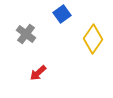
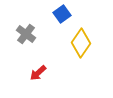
yellow diamond: moved 12 px left, 4 px down
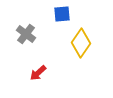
blue square: rotated 30 degrees clockwise
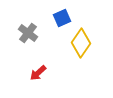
blue square: moved 4 px down; rotated 18 degrees counterclockwise
gray cross: moved 2 px right, 1 px up
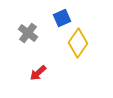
yellow diamond: moved 3 px left
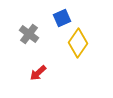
gray cross: moved 1 px right, 1 px down
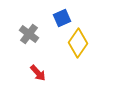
red arrow: rotated 90 degrees counterclockwise
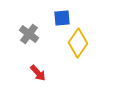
blue square: rotated 18 degrees clockwise
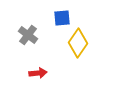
gray cross: moved 1 px left, 1 px down
red arrow: rotated 54 degrees counterclockwise
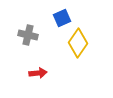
blue square: rotated 18 degrees counterclockwise
gray cross: rotated 24 degrees counterclockwise
